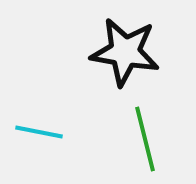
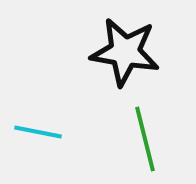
cyan line: moved 1 px left
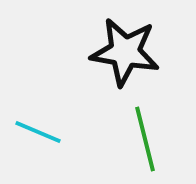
cyan line: rotated 12 degrees clockwise
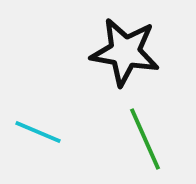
green line: rotated 10 degrees counterclockwise
